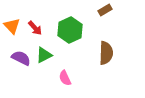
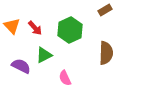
purple semicircle: moved 8 px down
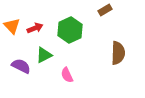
red arrow: rotated 70 degrees counterclockwise
brown semicircle: moved 12 px right
pink semicircle: moved 2 px right, 3 px up
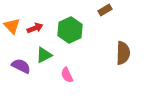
brown semicircle: moved 5 px right
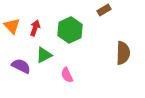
brown rectangle: moved 1 px left
red arrow: rotated 49 degrees counterclockwise
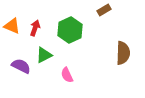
orange triangle: rotated 24 degrees counterclockwise
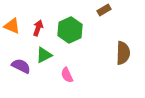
red arrow: moved 3 px right
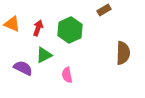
orange triangle: moved 2 px up
purple semicircle: moved 2 px right, 2 px down
pink semicircle: rotated 14 degrees clockwise
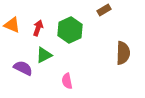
orange triangle: moved 1 px down
pink semicircle: moved 6 px down
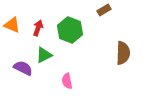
green hexagon: rotated 15 degrees counterclockwise
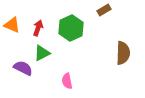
green hexagon: moved 1 px right, 2 px up; rotated 15 degrees clockwise
green triangle: moved 2 px left, 2 px up
